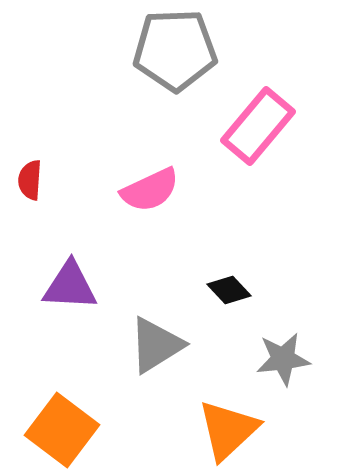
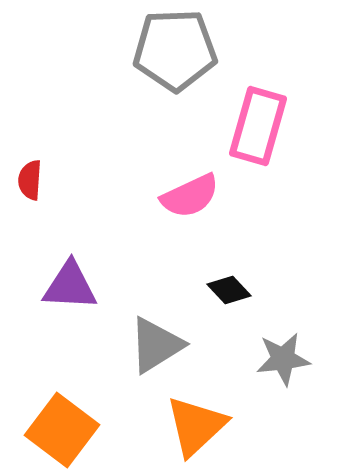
pink rectangle: rotated 24 degrees counterclockwise
pink semicircle: moved 40 px right, 6 px down
orange triangle: moved 32 px left, 4 px up
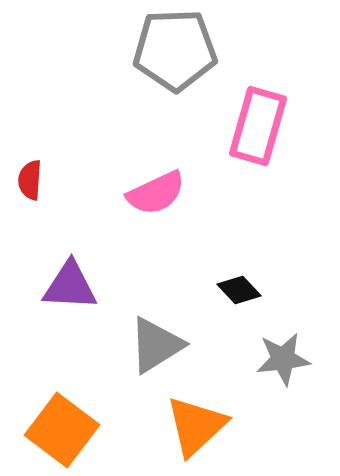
pink semicircle: moved 34 px left, 3 px up
black diamond: moved 10 px right
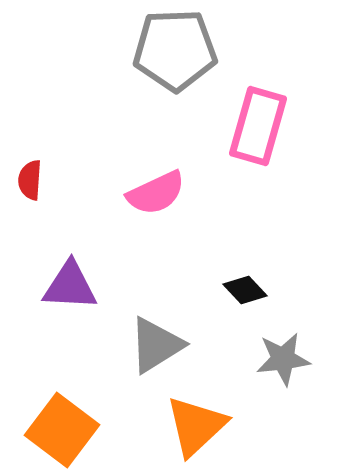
black diamond: moved 6 px right
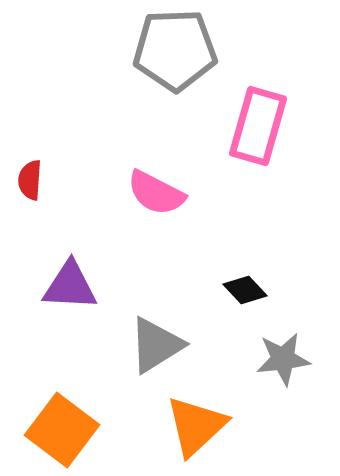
pink semicircle: rotated 52 degrees clockwise
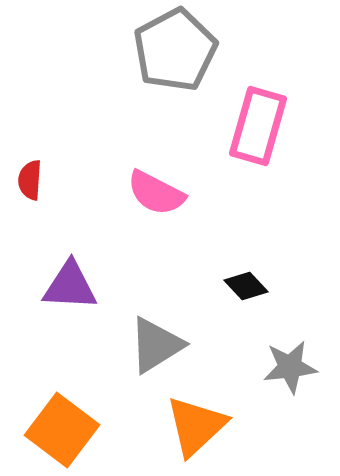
gray pentagon: rotated 26 degrees counterclockwise
black diamond: moved 1 px right, 4 px up
gray star: moved 7 px right, 8 px down
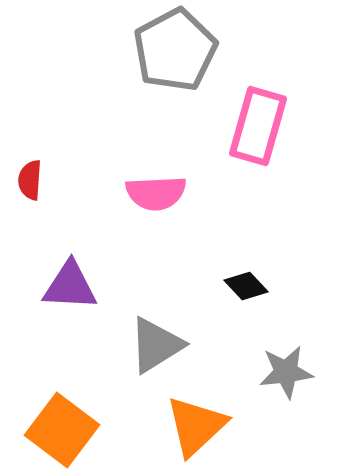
pink semicircle: rotated 30 degrees counterclockwise
gray star: moved 4 px left, 5 px down
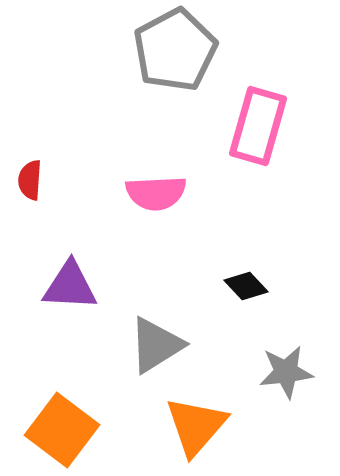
orange triangle: rotated 6 degrees counterclockwise
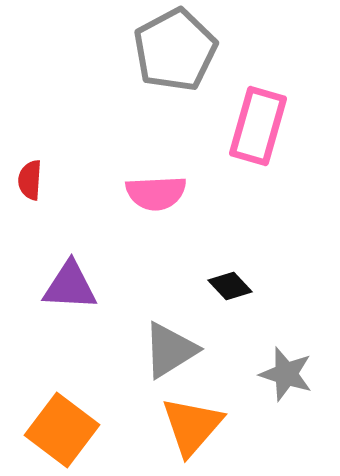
black diamond: moved 16 px left
gray triangle: moved 14 px right, 5 px down
gray star: moved 2 px down; rotated 24 degrees clockwise
orange triangle: moved 4 px left
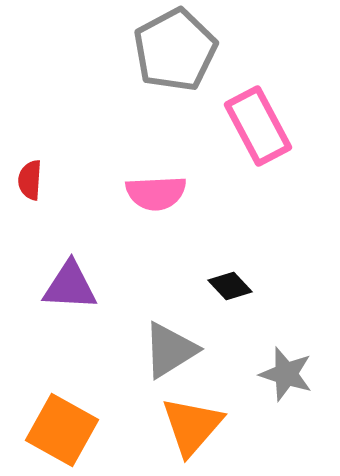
pink rectangle: rotated 44 degrees counterclockwise
orange square: rotated 8 degrees counterclockwise
